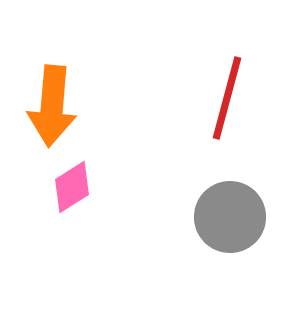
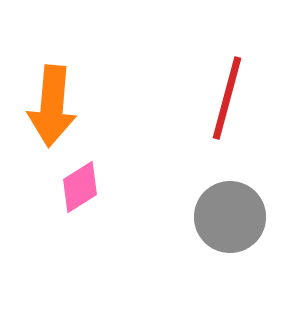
pink diamond: moved 8 px right
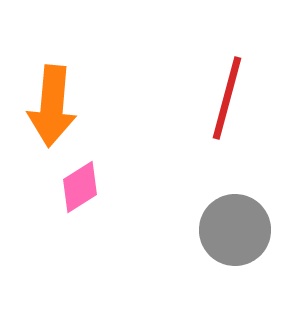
gray circle: moved 5 px right, 13 px down
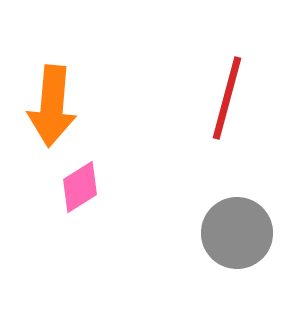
gray circle: moved 2 px right, 3 px down
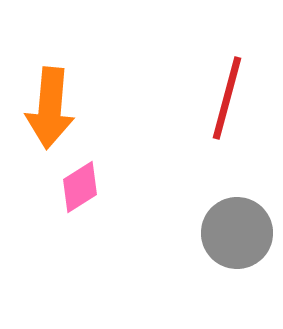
orange arrow: moved 2 px left, 2 px down
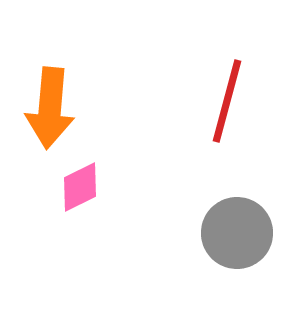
red line: moved 3 px down
pink diamond: rotated 6 degrees clockwise
